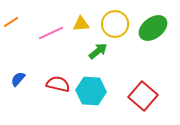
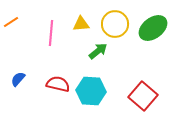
pink line: rotated 60 degrees counterclockwise
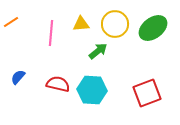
blue semicircle: moved 2 px up
cyan hexagon: moved 1 px right, 1 px up
red square: moved 4 px right, 3 px up; rotated 28 degrees clockwise
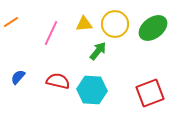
yellow triangle: moved 3 px right
pink line: rotated 20 degrees clockwise
green arrow: rotated 12 degrees counterclockwise
red semicircle: moved 3 px up
red square: moved 3 px right
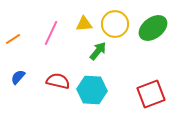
orange line: moved 2 px right, 17 px down
red square: moved 1 px right, 1 px down
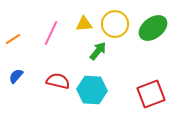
blue semicircle: moved 2 px left, 1 px up
